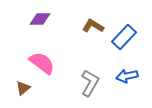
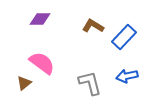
gray L-shape: rotated 44 degrees counterclockwise
brown triangle: moved 1 px right, 5 px up
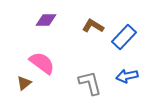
purple diamond: moved 6 px right, 1 px down
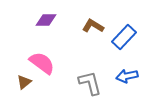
brown triangle: moved 1 px up
